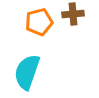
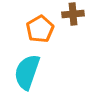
orange pentagon: moved 1 px right, 7 px down; rotated 16 degrees counterclockwise
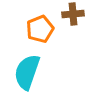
orange pentagon: rotated 8 degrees clockwise
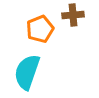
brown cross: moved 1 px down
